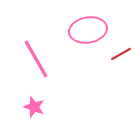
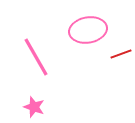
red line: rotated 10 degrees clockwise
pink line: moved 2 px up
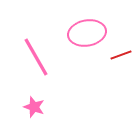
pink ellipse: moved 1 px left, 3 px down
red line: moved 1 px down
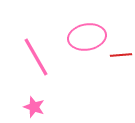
pink ellipse: moved 4 px down
red line: rotated 15 degrees clockwise
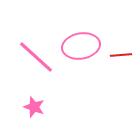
pink ellipse: moved 6 px left, 9 px down
pink line: rotated 18 degrees counterclockwise
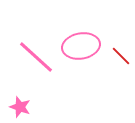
red line: moved 1 px down; rotated 50 degrees clockwise
pink star: moved 14 px left
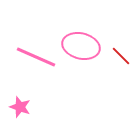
pink ellipse: rotated 24 degrees clockwise
pink line: rotated 18 degrees counterclockwise
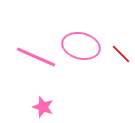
red line: moved 2 px up
pink star: moved 23 px right
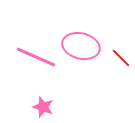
red line: moved 4 px down
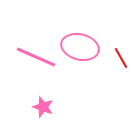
pink ellipse: moved 1 px left, 1 px down
red line: rotated 15 degrees clockwise
